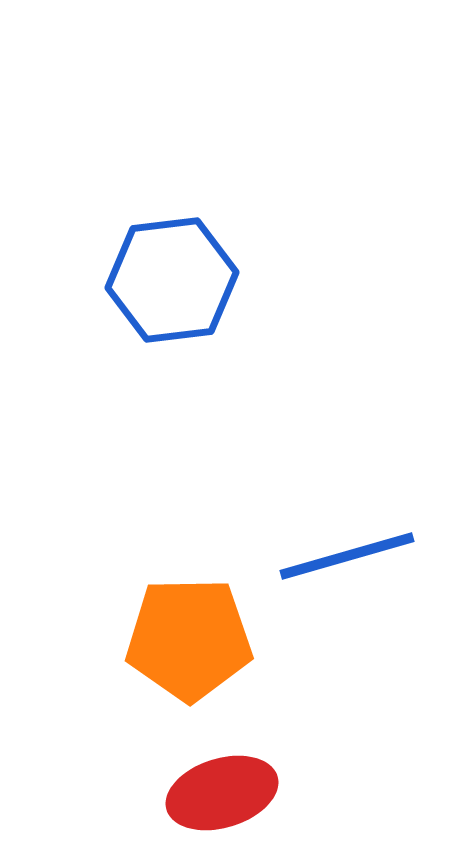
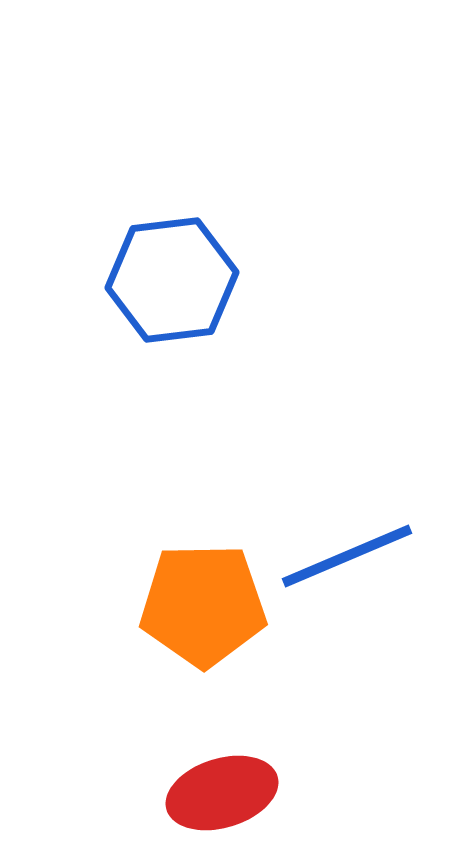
blue line: rotated 7 degrees counterclockwise
orange pentagon: moved 14 px right, 34 px up
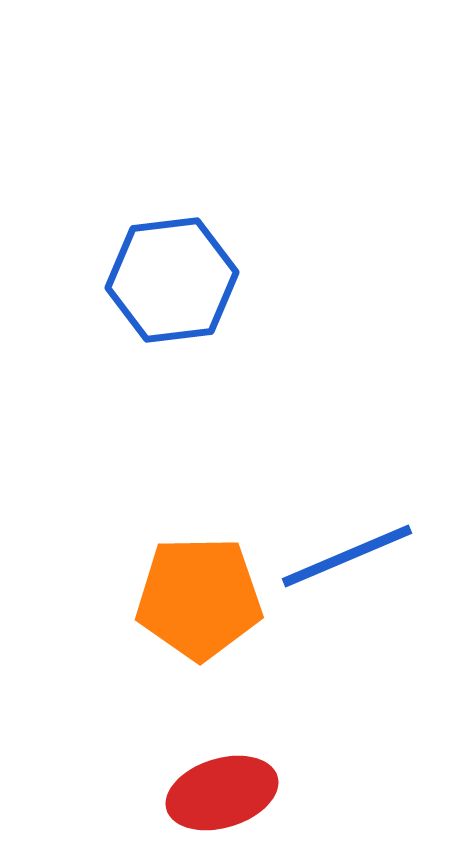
orange pentagon: moved 4 px left, 7 px up
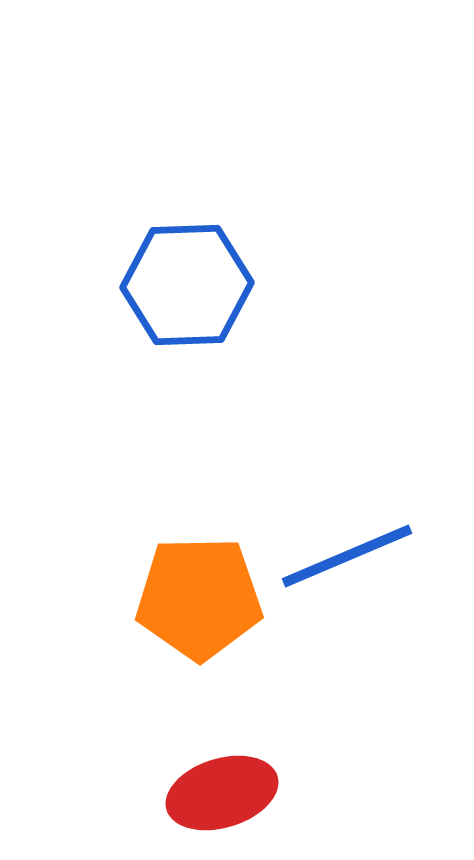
blue hexagon: moved 15 px right, 5 px down; rotated 5 degrees clockwise
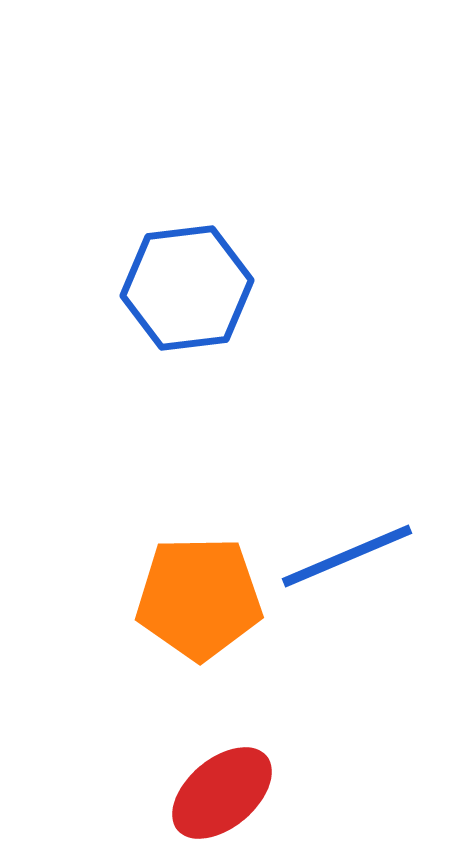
blue hexagon: moved 3 px down; rotated 5 degrees counterclockwise
red ellipse: rotated 23 degrees counterclockwise
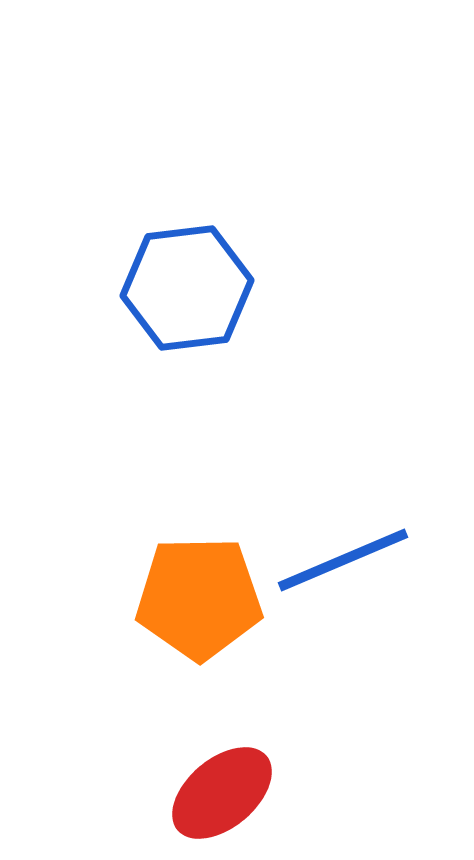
blue line: moved 4 px left, 4 px down
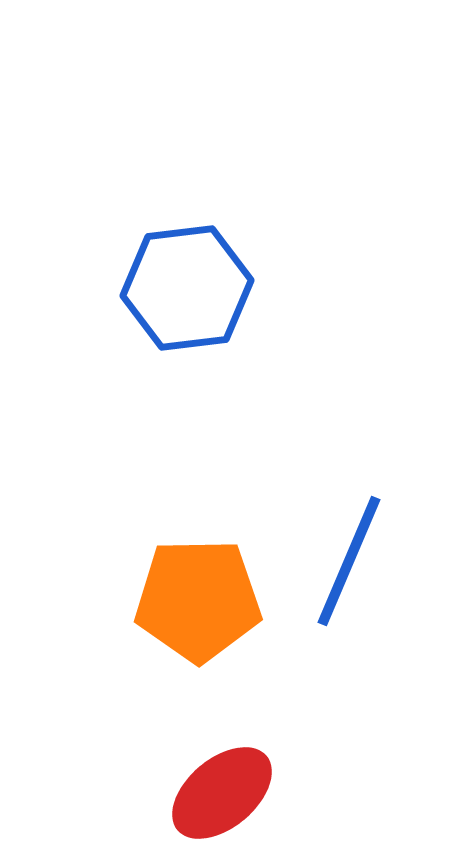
blue line: moved 6 px right, 1 px down; rotated 44 degrees counterclockwise
orange pentagon: moved 1 px left, 2 px down
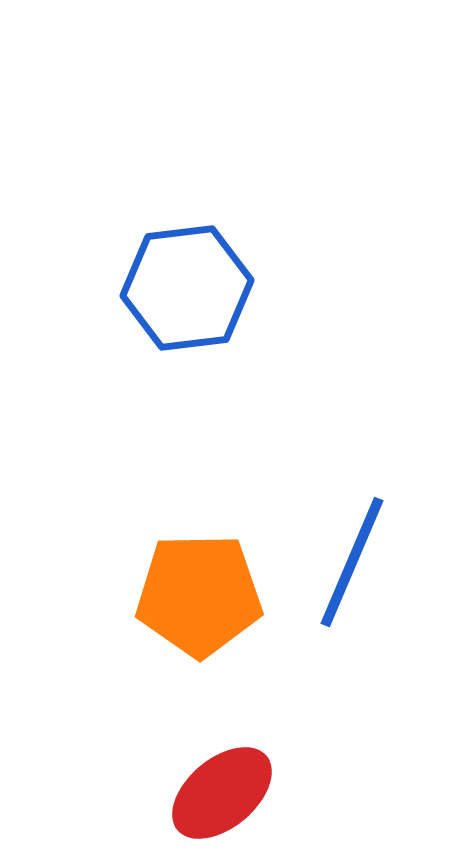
blue line: moved 3 px right, 1 px down
orange pentagon: moved 1 px right, 5 px up
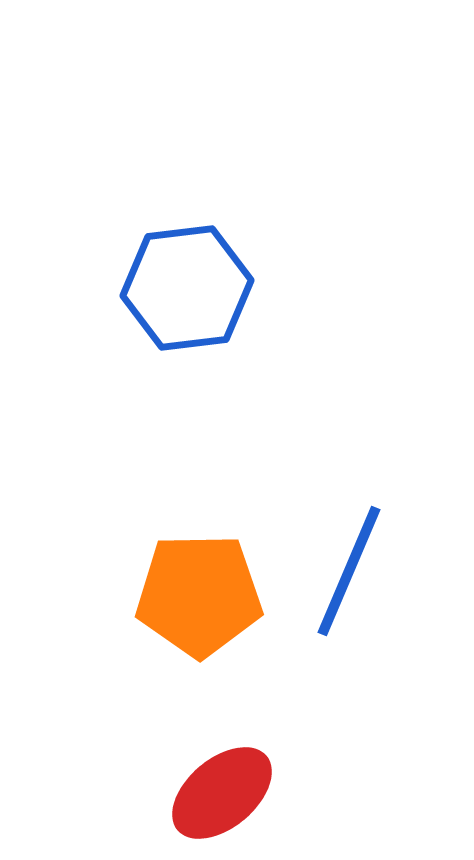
blue line: moved 3 px left, 9 px down
